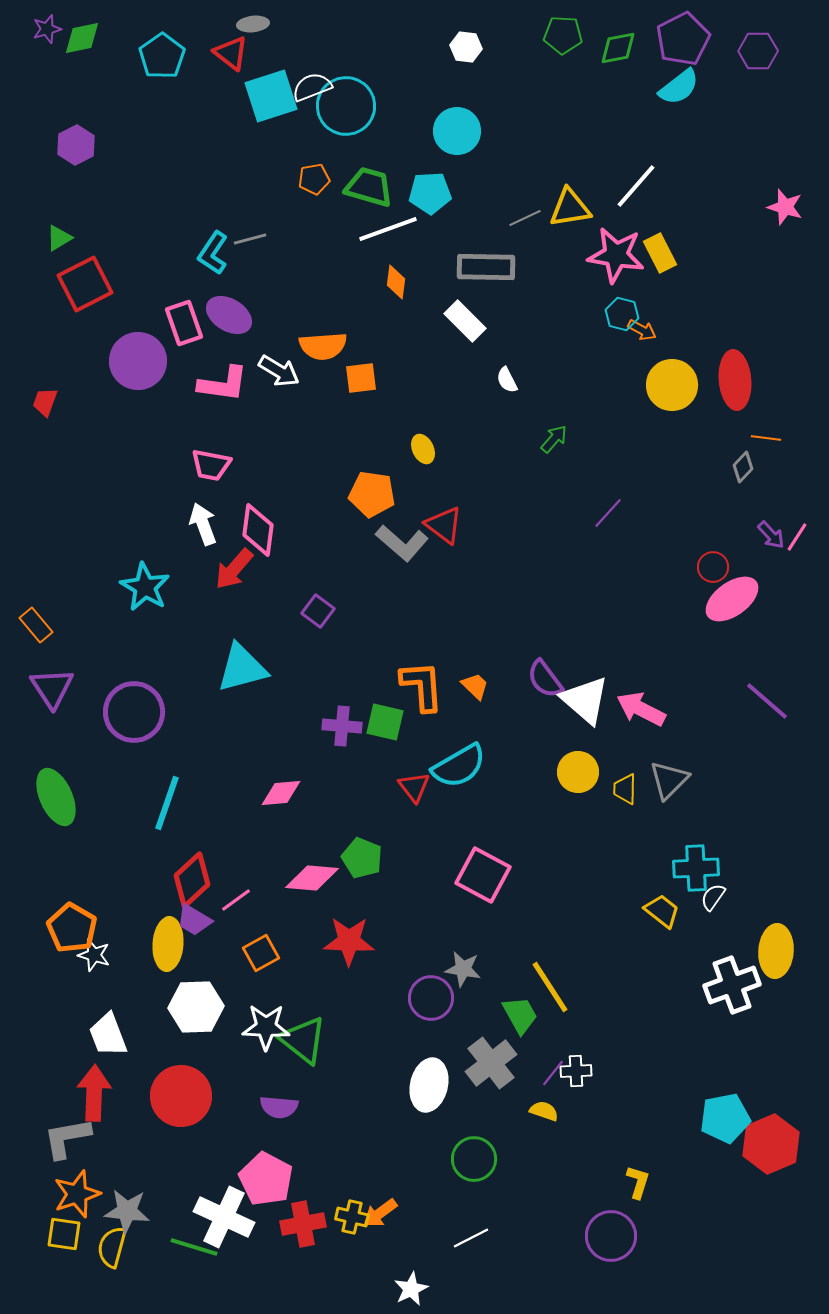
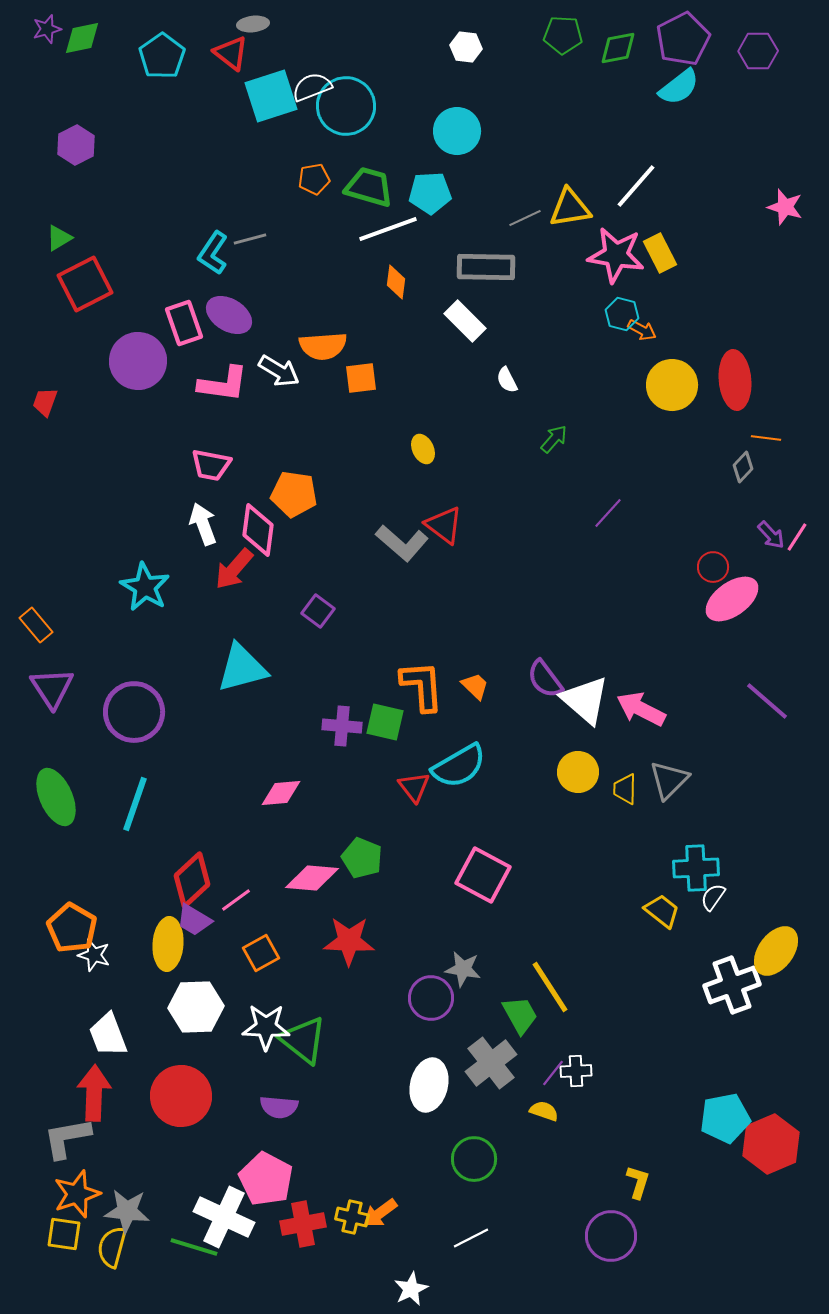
orange pentagon at (372, 494): moved 78 px left
cyan line at (167, 803): moved 32 px left, 1 px down
yellow ellipse at (776, 951): rotated 33 degrees clockwise
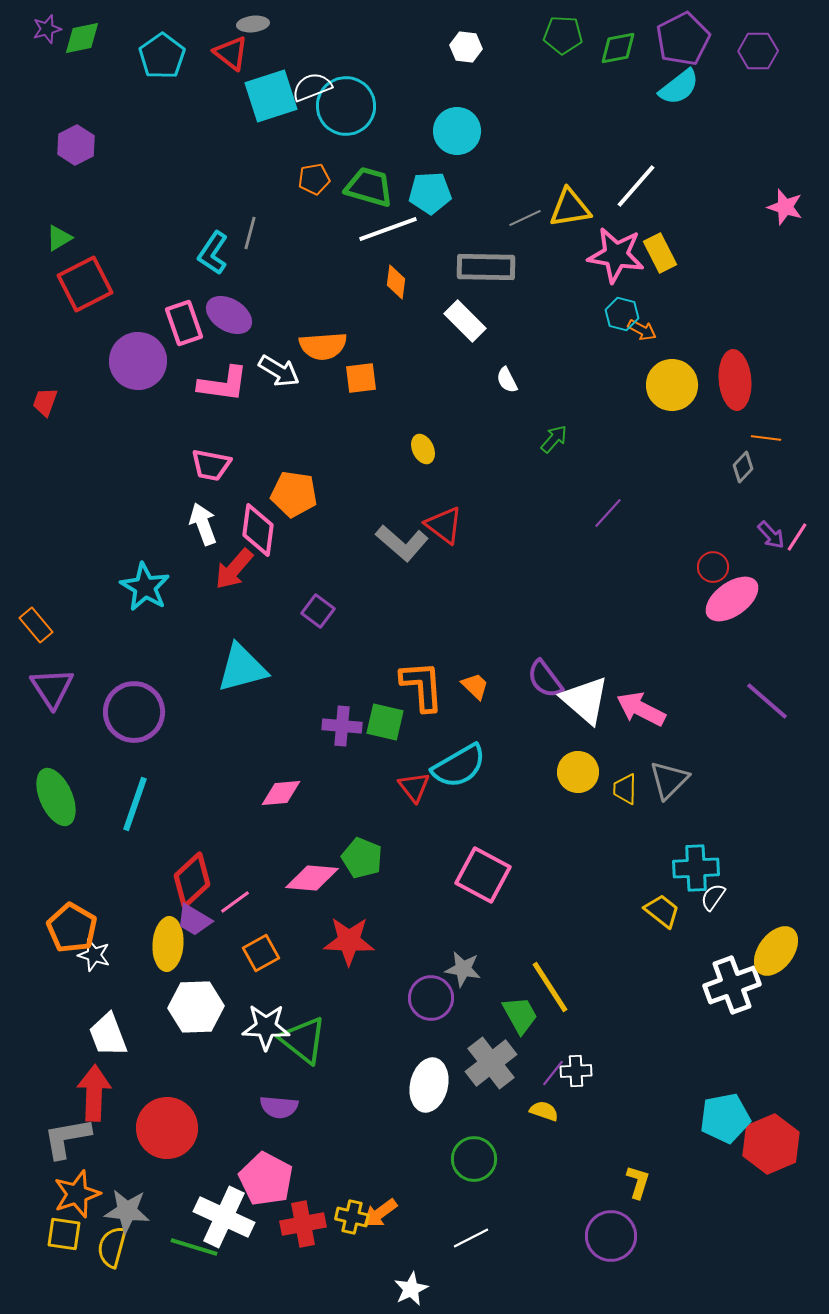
gray line at (250, 239): moved 6 px up; rotated 60 degrees counterclockwise
pink line at (236, 900): moved 1 px left, 2 px down
red circle at (181, 1096): moved 14 px left, 32 px down
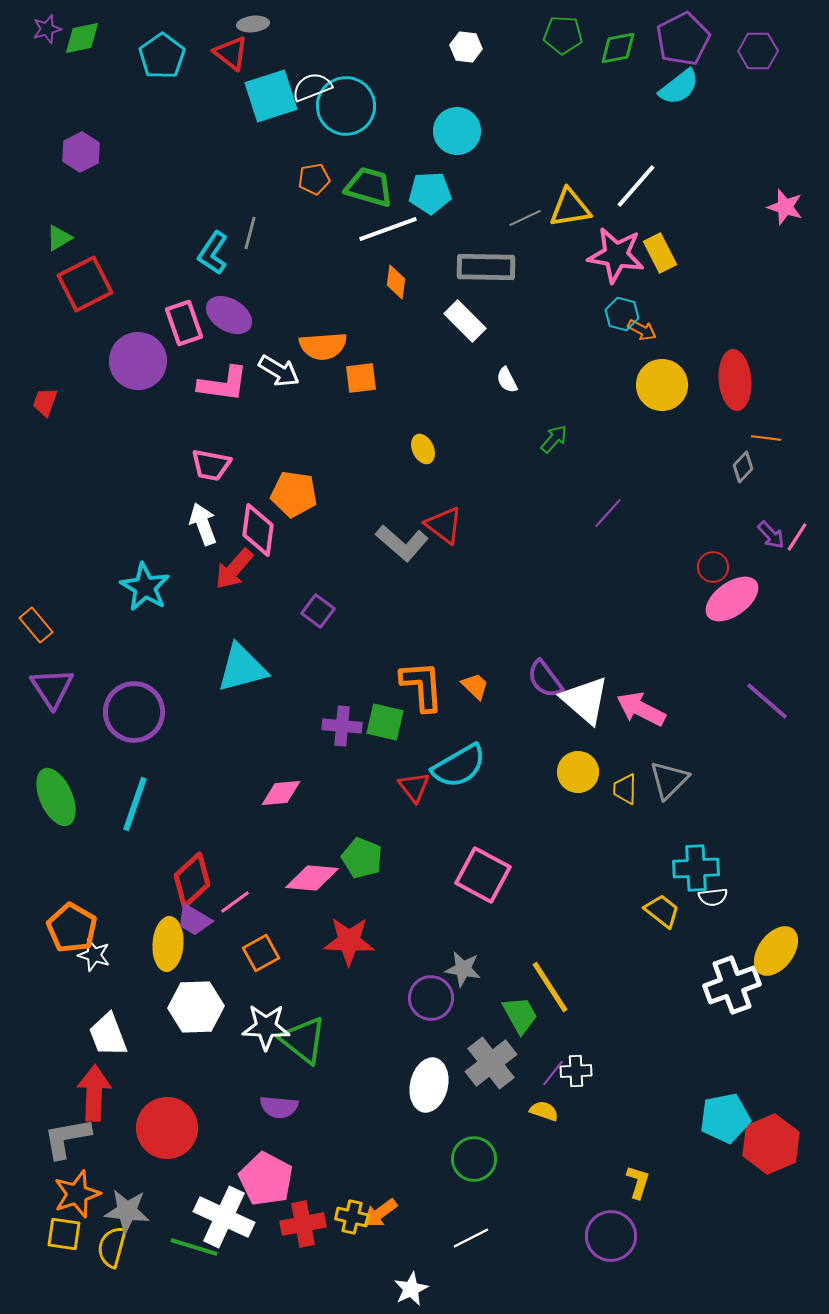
purple hexagon at (76, 145): moved 5 px right, 7 px down
yellow circle at (672, 385): moved 10 px left
white semicircle at (713, 897): rotated 132 degrees counterclockwise
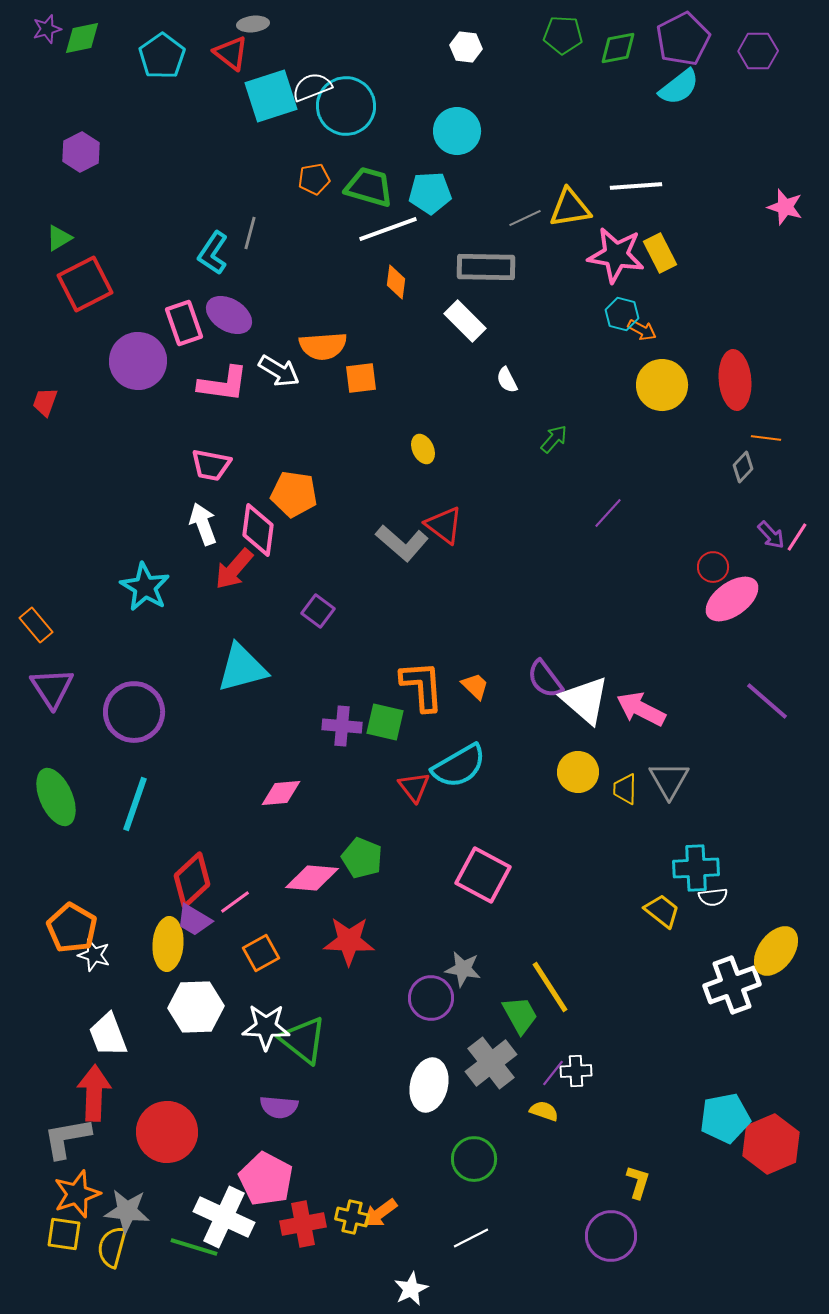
white line at (636, 186): rotated 45 degrees clockwise
gray triangle at (669, 780): rotated 15 degrees counterclockwise
red circle at (167, 1128): moved 4 px down
